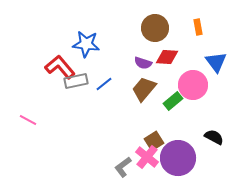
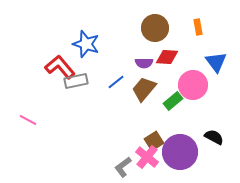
blue star: rotated 12 degrees clockwise
purple semicircle: moved 1 px right; rotated 18 degrees counterclockwise
blue line: moved 12 px right, 2 px up
purple circle: moved 2 px right, 6 px up
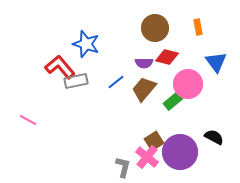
red diamond: rotated 10 degrees clockwise
pink circle: moved 5 px left, 1 px up
gray L-shape: rotated 140 degrees clockwise
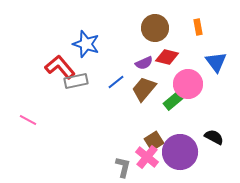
purple semicircle: rotated 24 degrees counterclockwise
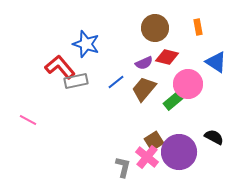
blue triangle: rotated 20 degrees counterclockwise
purple circle: moved 1 px left
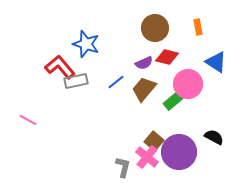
brown square: rotated 18 degrees counterclockwise
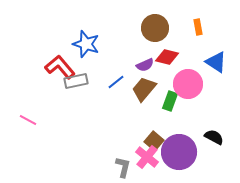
purple semicircle: moved 1 px right, 2 px down
green rectangle: moved 3 px left; rotated 30 degrees counterclockwise
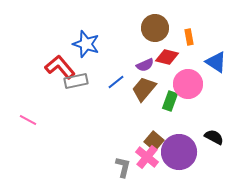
orange rectangle: moved 9 px left, 10 px down
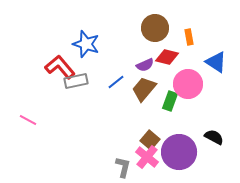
brown square: moved 4 px left, 1 px up
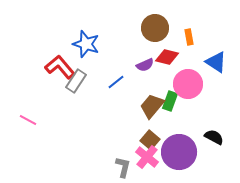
gray rectangle: rotated 45 degrees counterclockwise
brown trapezoid: moved 8 px right, 17 px down
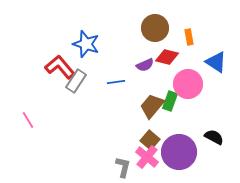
blue line: rotated 30 degrees clockwise
pink line: rotated 30 degrees clockwise
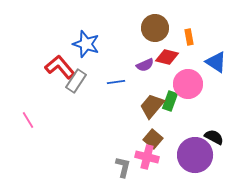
brown square: moved 3 px right, 1 px up
purple circle: moved 16 px right, 3 px down
pink cross: rotated 25 degrees counterclockwise
